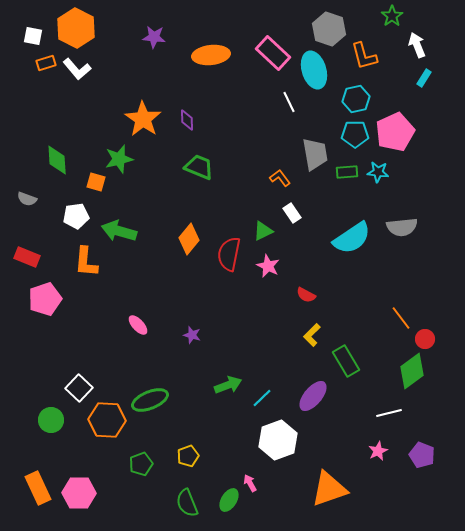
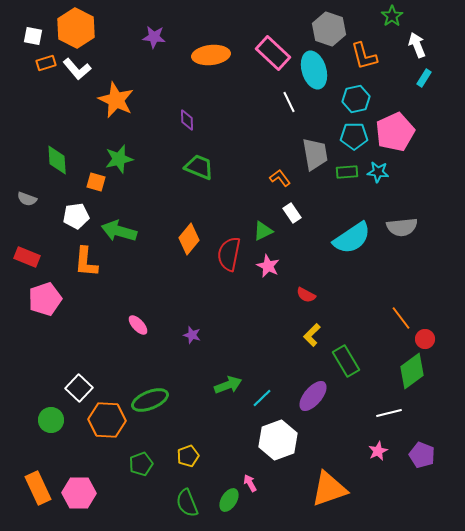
orange star at (143, 119): moved 27 px left, 19 px up; rotated 9 degrees counterclockwise
cyan pentagon at (355, 134): moved 1 px left, 2 px down
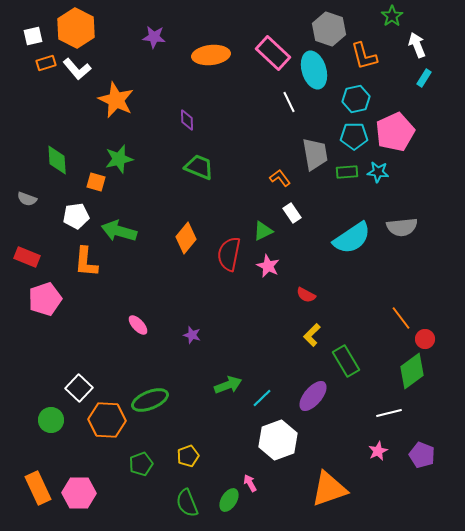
white square at (33, 36): rotated 24 degrees counterclockwise
orange diamond at (189, 239): moved 3 px left, 1 px up
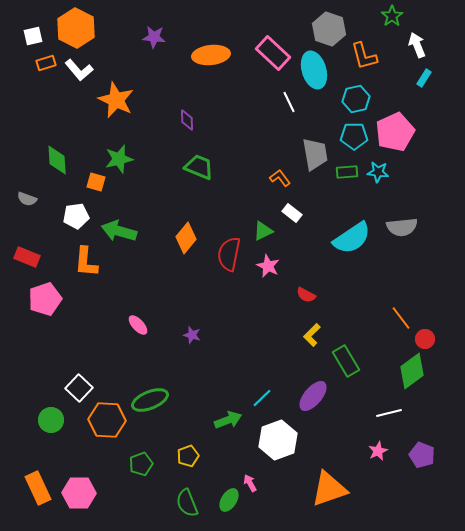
white L-shape at (77, 69): moved 2 px right, 1 px down
white rectangle at (292, 213): rotated 18 degrees counterclockwise
green arrow at (228, 385): moved 35 px down
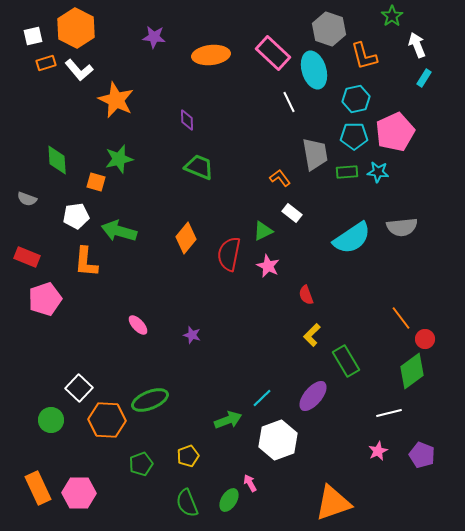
red semicircle at (306, 295): rotated 42 degrees clockwise
orange triangle at (329, 489): moved 4 px right, 14 px down
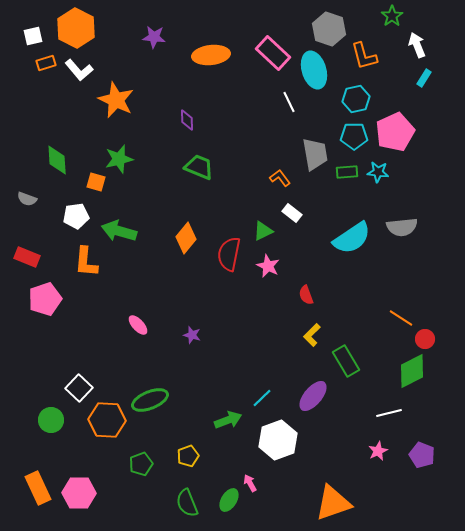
orange line at (401, 318): rotated 20 degrees counterclockwise
green diamond at (412, 371): rotated 9 degrees clockwise
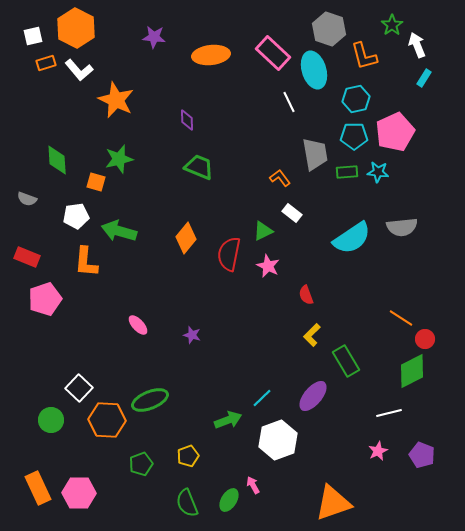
green star at (392, 16): moved 9 px down
pink arrow at (250, 483): moved 3 px right, 2 px down
